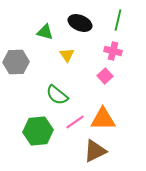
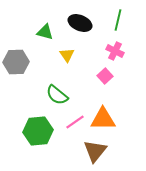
pink cross: moved 2 px right; rotated 12 degrees clockwise
brown triangle: rotated 25 degrees counterclockwise
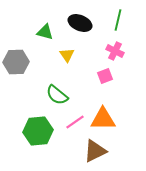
pink square: rotated 21 degrees clockwise
brown triangle: rotated 25 degrees clockwise
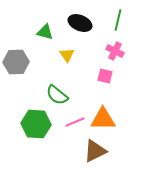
pink square: rotated 35 degrees clockwise
pink line: rotated 12 degrees clockwise
green hexagon: moved 2 px left, 7 px up; rotated 8 degrees clockwise
